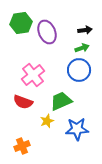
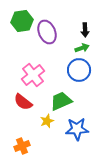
green hexagon: moved 1 px right, 2 px up
black arrow: rotated 96 degrees clockwise
red semicircle: rotated 18 degrees clockwise
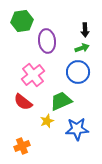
purple ellipse: moved 9 px down; rotated 15 degrees clockwise
blue circle: moved 1 px left, 2 px down
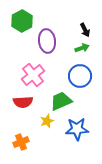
green hexagon: rotated 20 degrees counterclockwise
black arrow: rotated 24 degrees counterclockwise
blue circle: moved 2 px right, 4 px down
red semicircle: rotated 42 degrees counterclockwise
orange cross: moved 1 px left, 4 px up
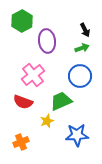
red semicircle: rotated 24 degrees clockwise
blue star: moved 6 px down
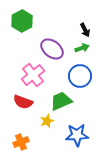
purple ellipse: moved 5 px right, 8 px down; rotated 45 degrees counterclockwise
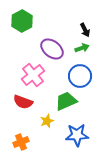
green trapezoid: moved 5 px right
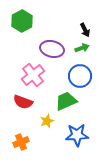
purple ellipse: rotated 25 degrees counterclockwise
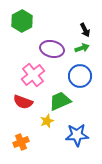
green trapezoid: moved 6 px left
